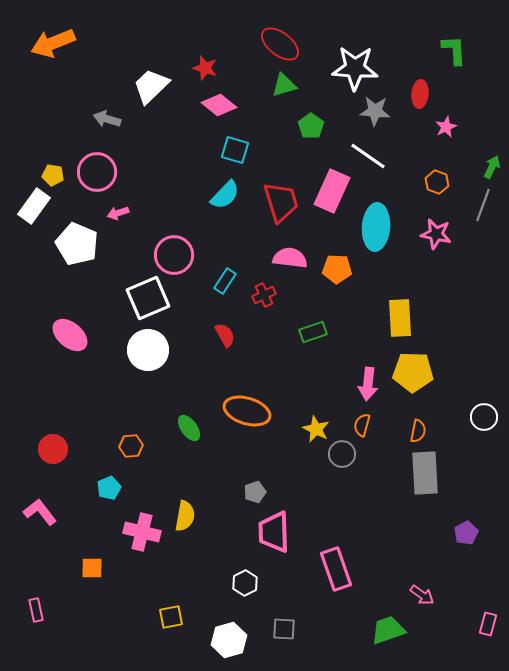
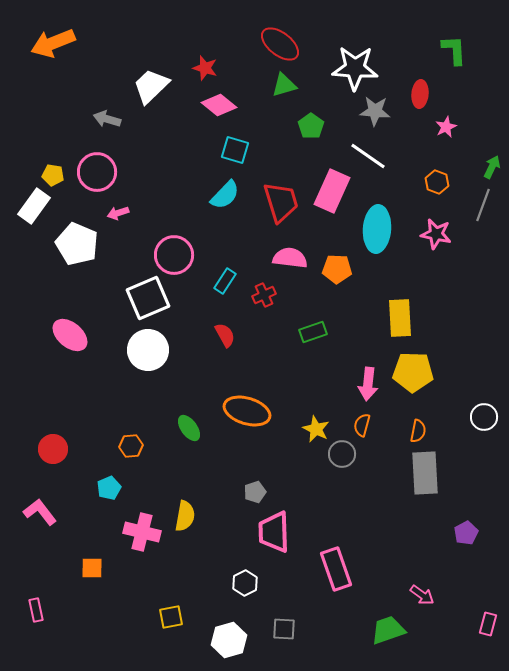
cyan ellipse at (376, 227): moved 1 px right, 2 px down
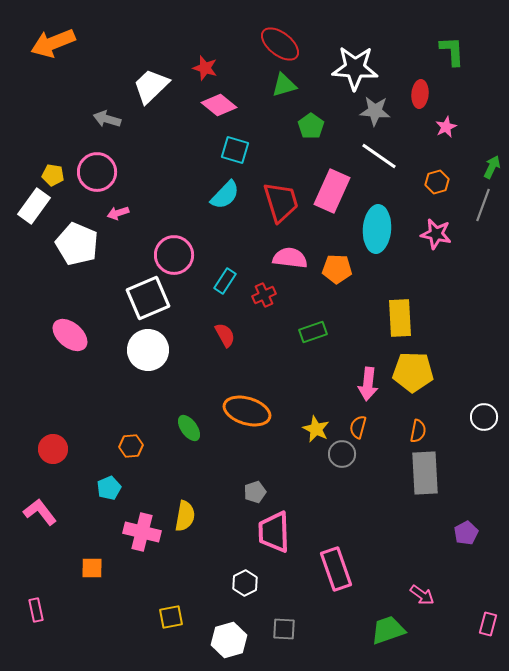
green L-shape at (454, 50): moved 2 px left, 1 px down
white line at (368, 156): moved 11 px right
orange hexagon at (437, 182): rotated 25 degrees clockwise
orange semicircle at (362, 425): moved 4 px left, 2 px down
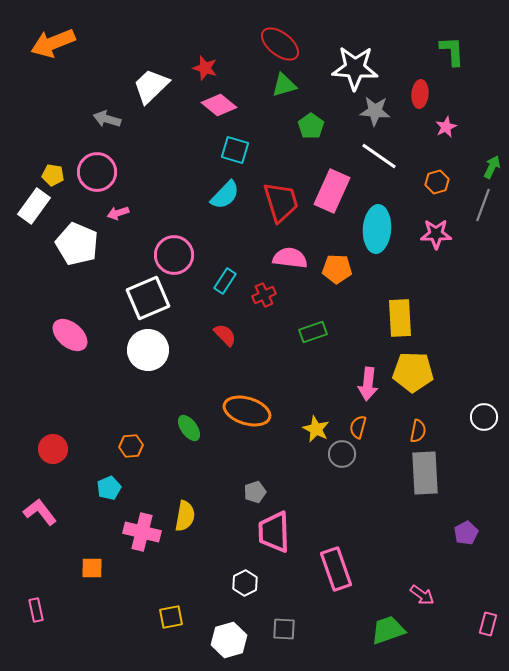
pink star at (436, 234): rotated 12 degrees counterclockwise
red semicircle at (225, 335): rotated 15 degrees counterclockwise
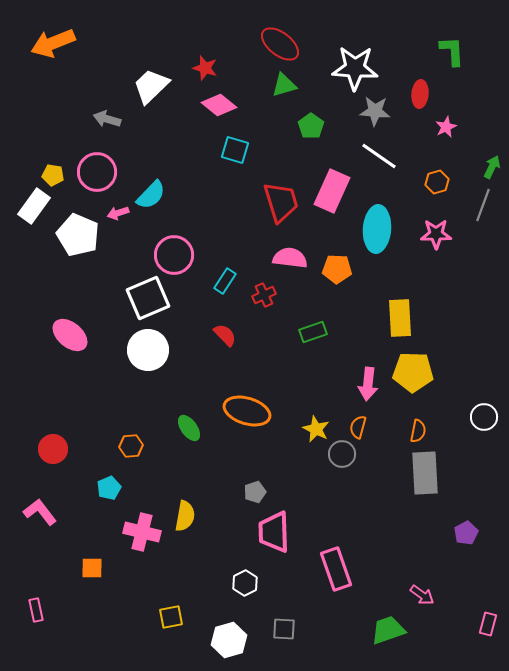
cyan semicircle at (225, 195): moved 74 px left
white pentagon at (77, 244): moved 1 px right, 9 px up
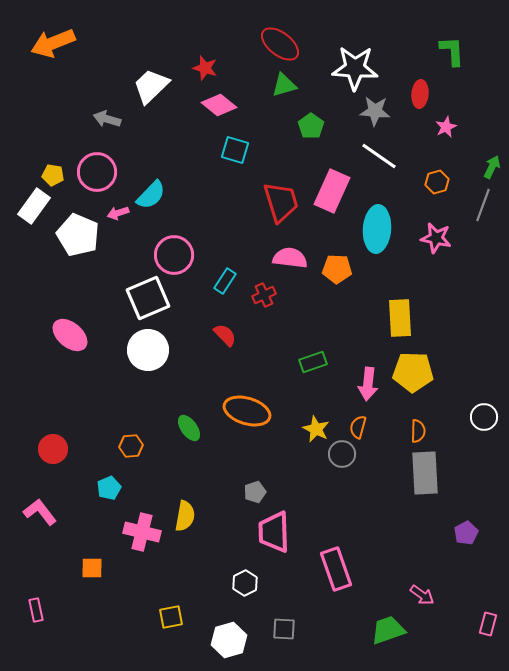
pink star at (436, 234): moved 4 px down; rotated 12 degrees clockwise
green rectangle at (313, 332): moved 30 px down
orange semicircle at (418, 431): rotated 10 degrees counterclockwise
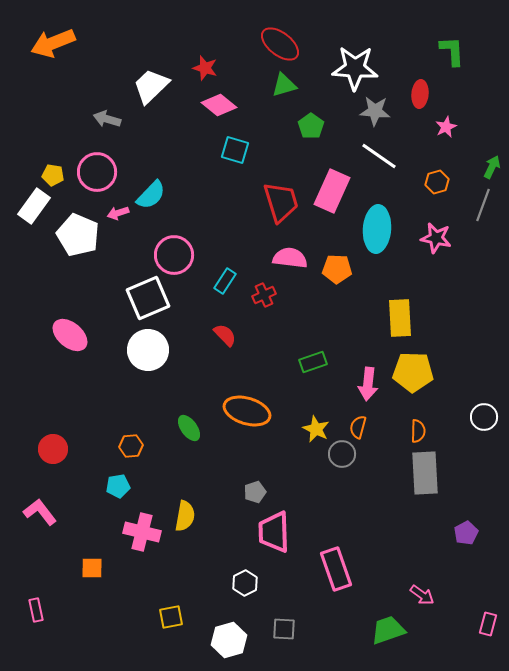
cyan pentagon at (109, 488): moved 9 px right, 2 px up; rotated 15 degrees clockwise
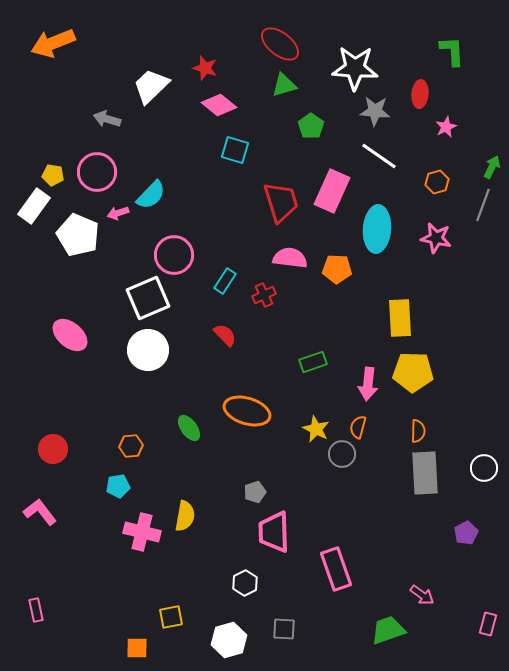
white circle at (484, 417): moved 51 px down
orange square at (92, 568): moved 45 px right, 80 px down
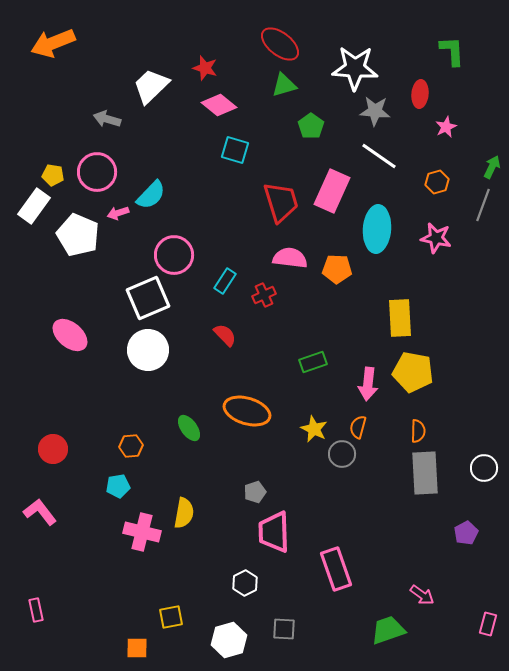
yellow pentagon at (413, 372): rotated 9 degrees clockwise
yellow star at (316, 429): moved 2 px left
yellow semicircle at (185, 516): moved 1 px left, 3 px up
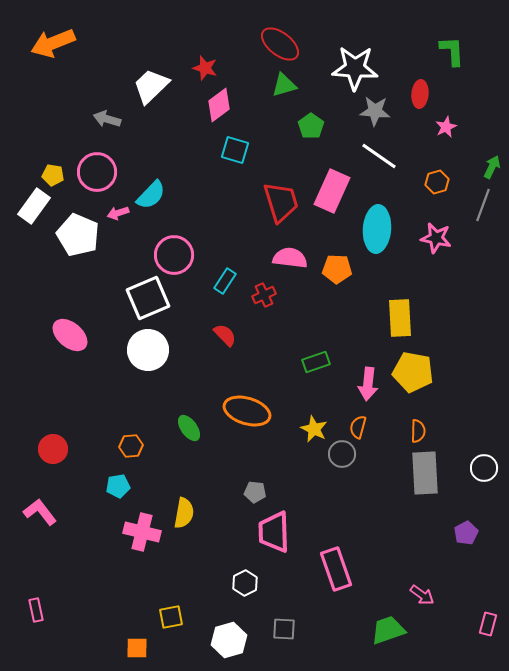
pink diamond at (219, 105): rotated 76 degrees counterclockwise
green rectangle at (313, 362): moved 3 px right
gray pentagon at (255, 492): rotated 25 degrees clockwise
